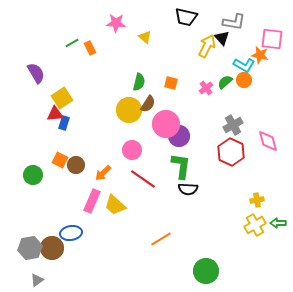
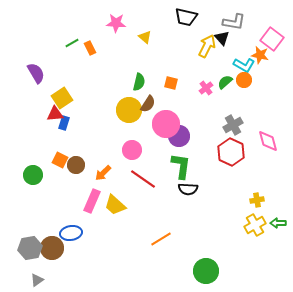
pink square at (272, 39): rotated 30 degrees clockwise
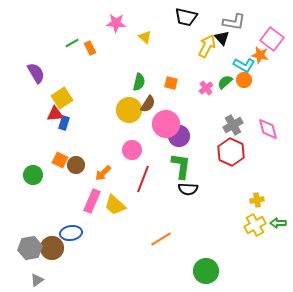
pink diamond at (268, 141): moved 12 px up
red line at (143, 179): rotated 76 degrees clockwise
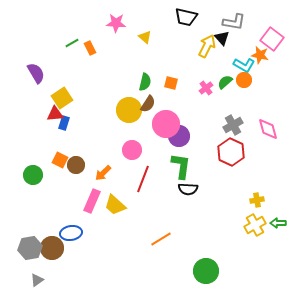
green semicircle at (139, 82): moved 6 px right
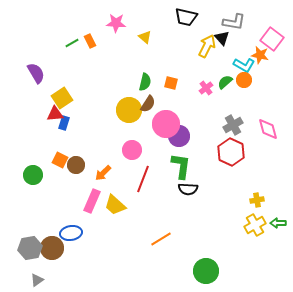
orange rectangle at (90, 48): moved 7 px up
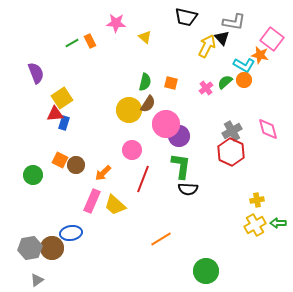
purple semicircle at (36, 73): rotated 10 degrees clockwise
gray cross at (233, 125): moved 1 px left, 6 px down
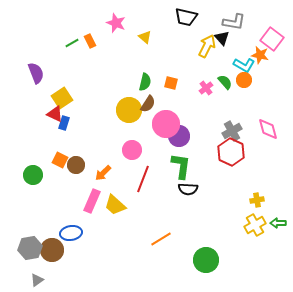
pink star at (116, 23): rotated 18 degrees clockwise
green semicircle at (225, 82): rotated 91 degrees clockwise
red triangle at (55, 114): rotated 30 degrees clockwise
brown circle at (52, 248): moved 2 px down
green circle at (206, 271): moved 11 px up
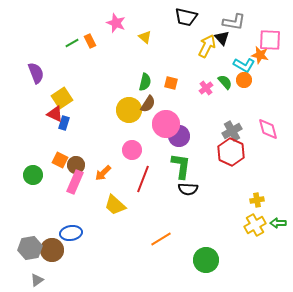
pink square at (272, 39): moved 2 px left, 1 px down; rotated 35 degrees counterclockwise
pink rectangle at (92, 201): moved 17 px left, 19 px up
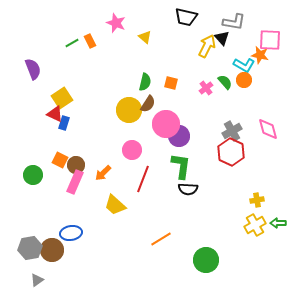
purple semicircle at (36, 73): moved 3 px left, 4 px up
